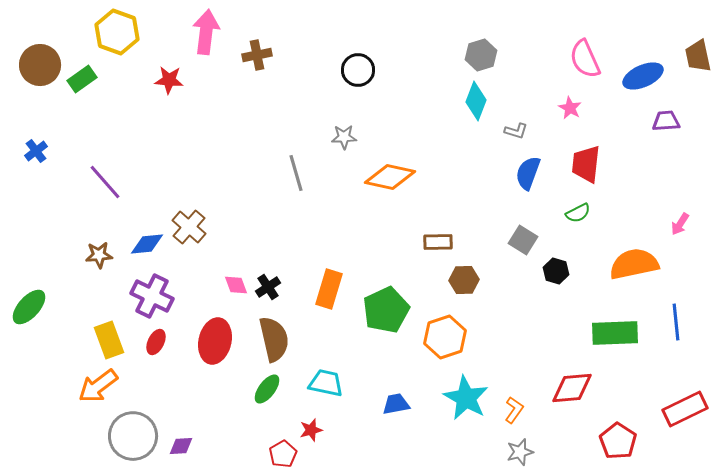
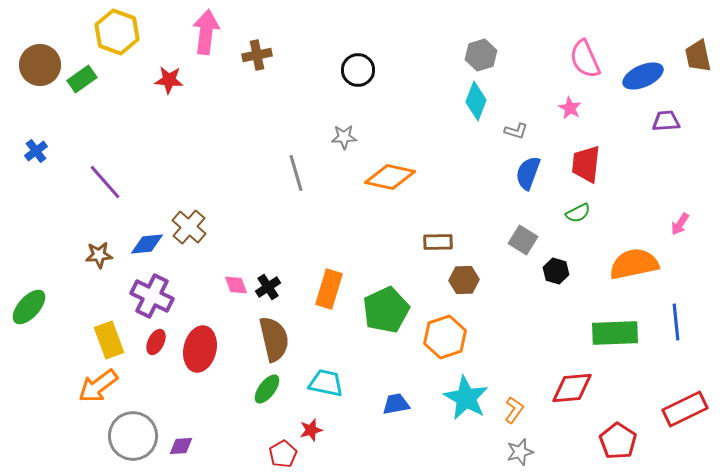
red ellipse at (215, 341): moved 15 px left, 8 px down
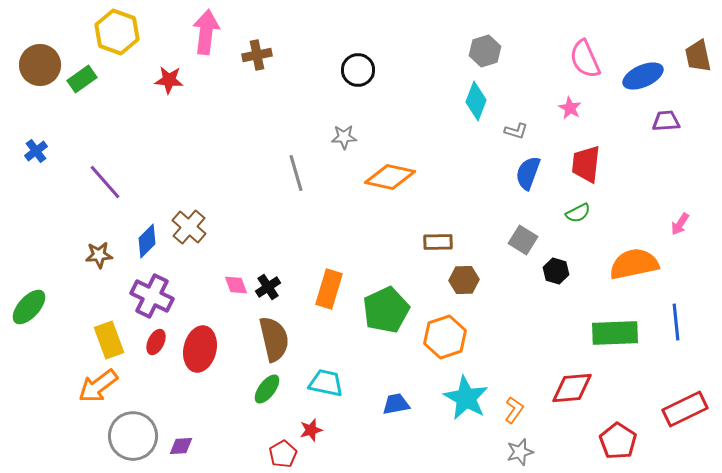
gray hexagon at (481, 55): moved 4 px right, 4 px up
blue diamond at (147, 244): moved 3 px up; rotated 40 degrees counterclockwise
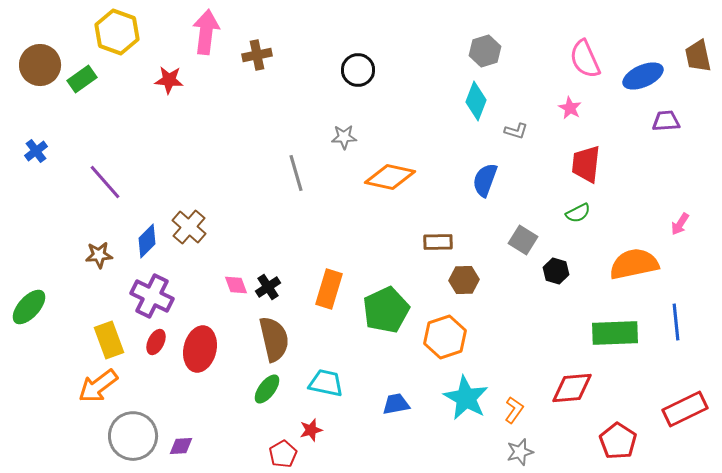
blue semicircle at (528, 173): moved 43 px left, 7 px down
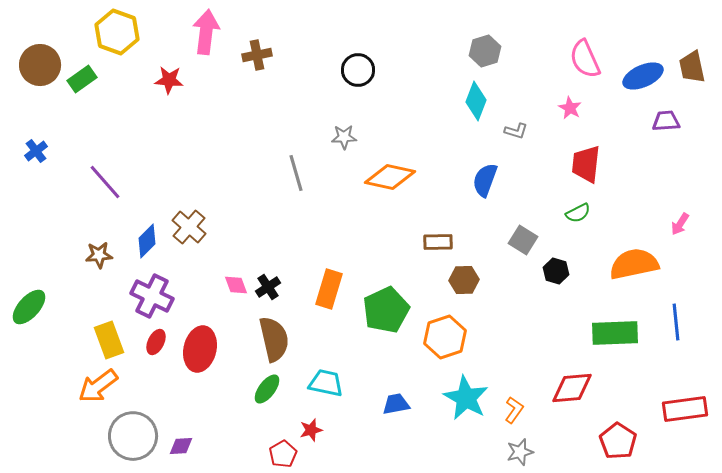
brown trapezoid at (698, 56): moved 6 px left, 11 px down
red rectangle at (685, 409): rotated 18 degrees clockwise
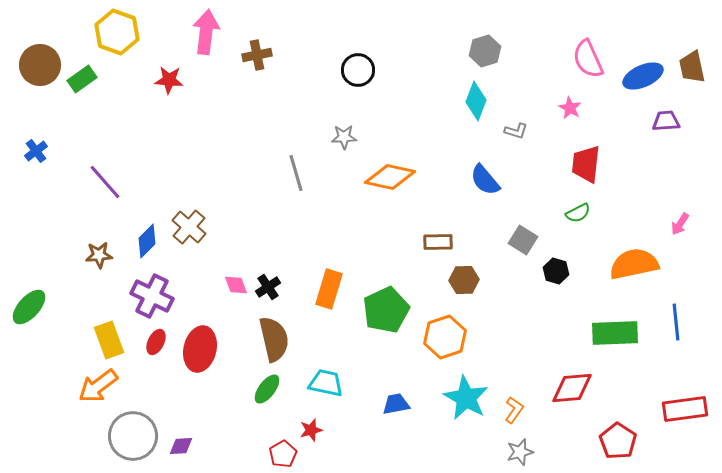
pink semicircle at (585, 59): moved 3 px right
blue semicircle at (485, 180): rotated 60 degrees counterclockwise
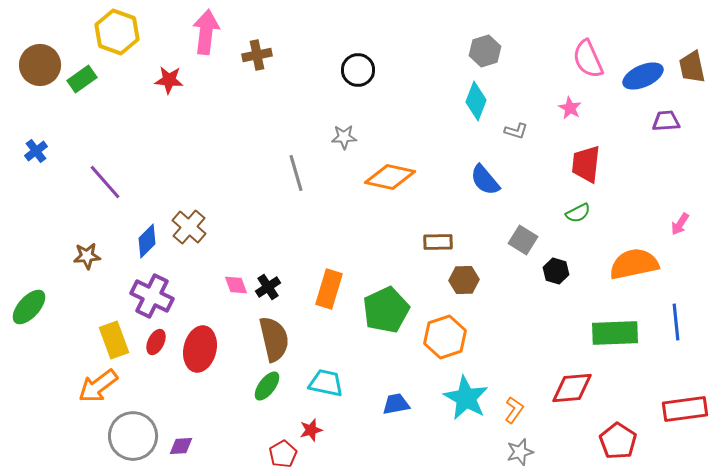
brown star at (99, 255): moved 12 px left, 1 px down
yellow rectangle at (109, 340): moved 5 px right
green ellipse at (267, 389): moved 3 px up
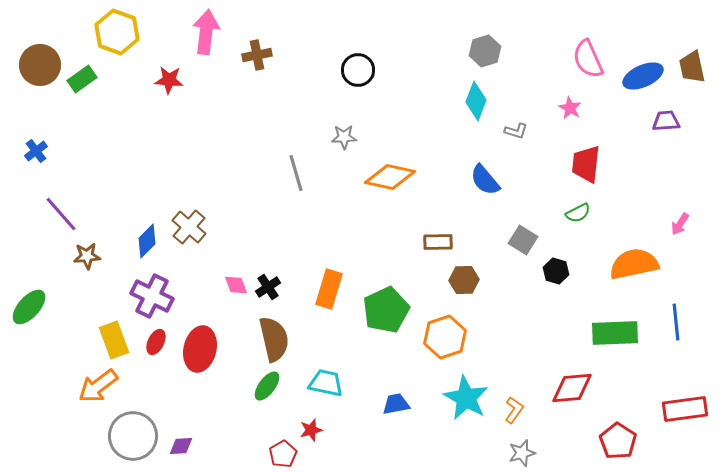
purple line at (105, 182): moved 44 px left, 32 px down
gray star at (520, 452): moved 2 px right, 1 px down
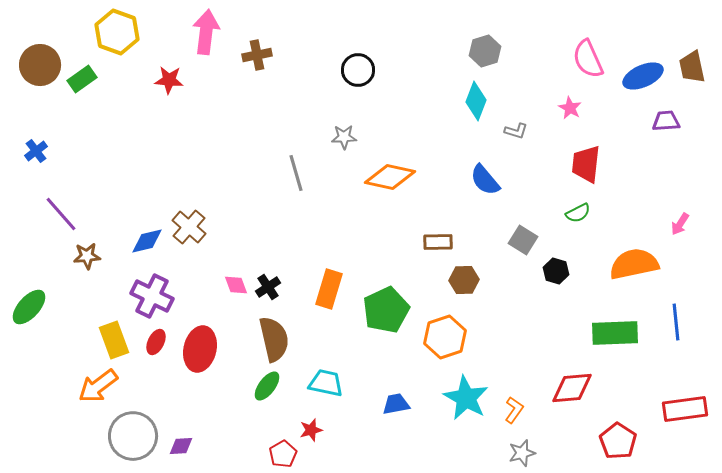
blue diamond at (147, 241): rotated 32 degrees clockwise
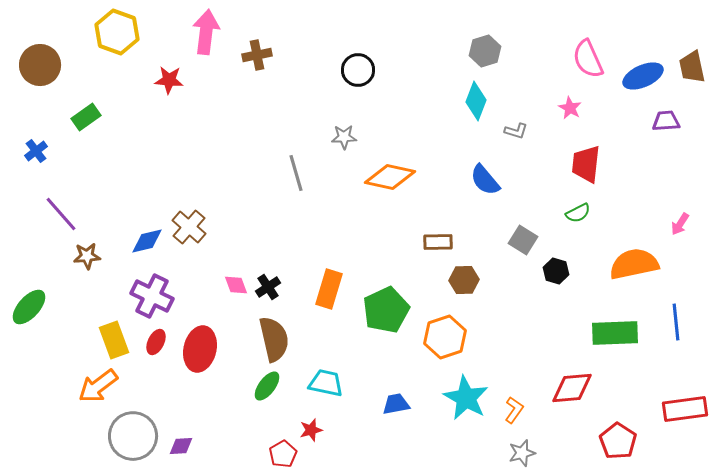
green rectangle at (82, 79): moved 4 px right, 38 px down
